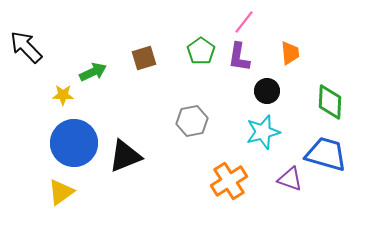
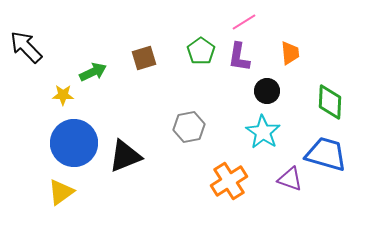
pink line: rotated 20 degrees clockwise
gray hexagon: moved 3 px left, 6 px down
cyan star: rotated 24 degrees counterclockwise
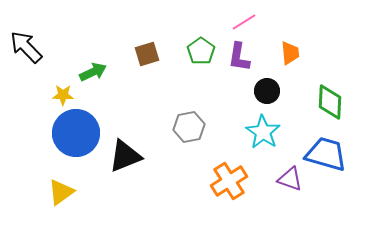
brown square: moved 3 px right, 4 px up
blue circle: moved 2 px right, 10 px up
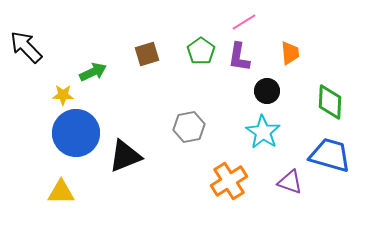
blue trapezoid: moved 4 px right, 1 px down
purple triangle: moved 3 px down
yellow triangle: rotated 36 degrees clockwise
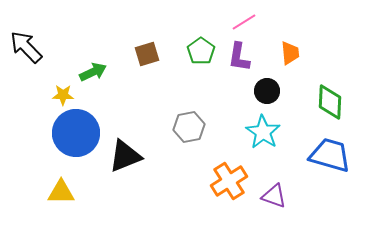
purple triangle: moved 16 px left, 14 px down
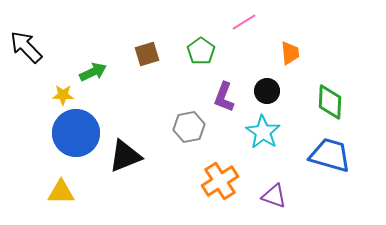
purple L-shape: moved 15 px left, 40 px down; rotated 12 degrees clockwise
orange cross: moved 9 px left
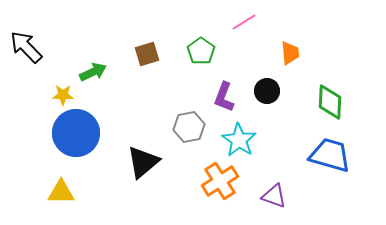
cyan star: moved 24 px left, 8 px down
black triangle: moved 18 px right, 6 px down; rotated 18 degrees counterclockwise
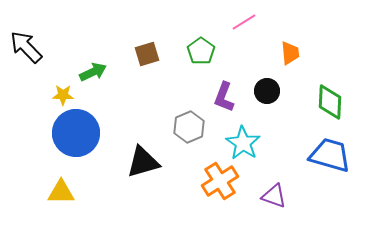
gray hexagon: rotated 12 degrees counterclockwise
cyan star: moved 4 px right, 3 px down
black triangle: rotated 24 degrees clockwise
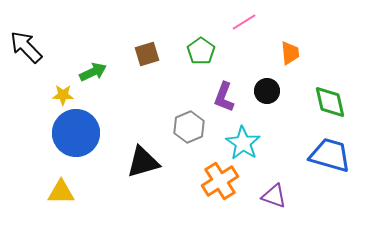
green diamond: rotated 15 degrees counterclockwise
